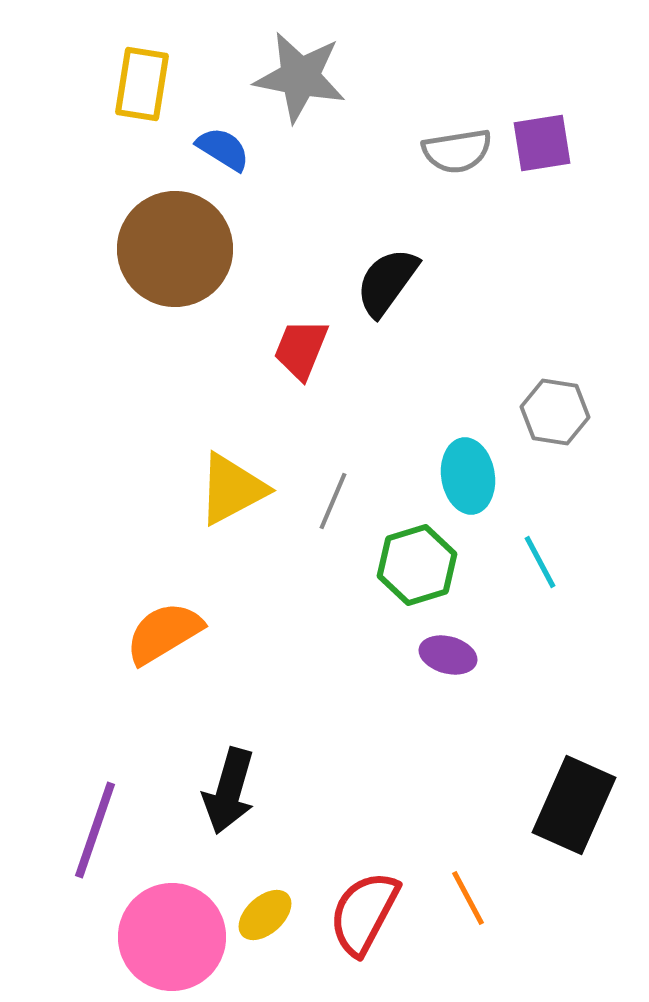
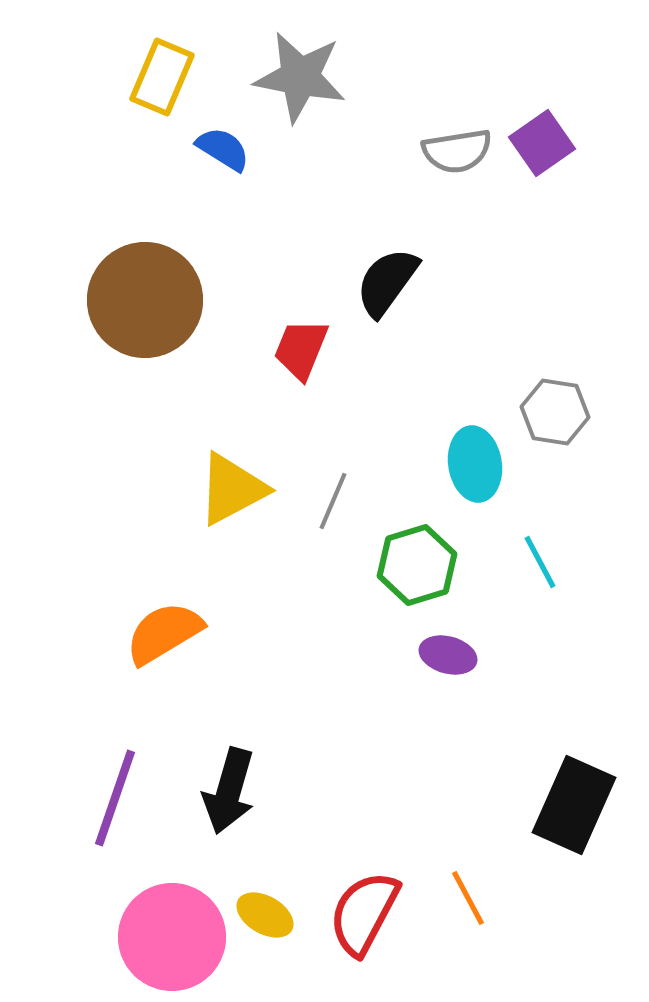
yellow rectangle: moved 20 px right, 7 px up; rotated 14 degrees clockwise
purple square: rotated 26 degrees counterclockwise
brown circle: moved 30 px left, 51 px down
cyan ellipse: moved 7 px right, 12 px up
purple line: moved 20 px right, 32 px up
yellow ellipse: rotated 72 degrees clockwise
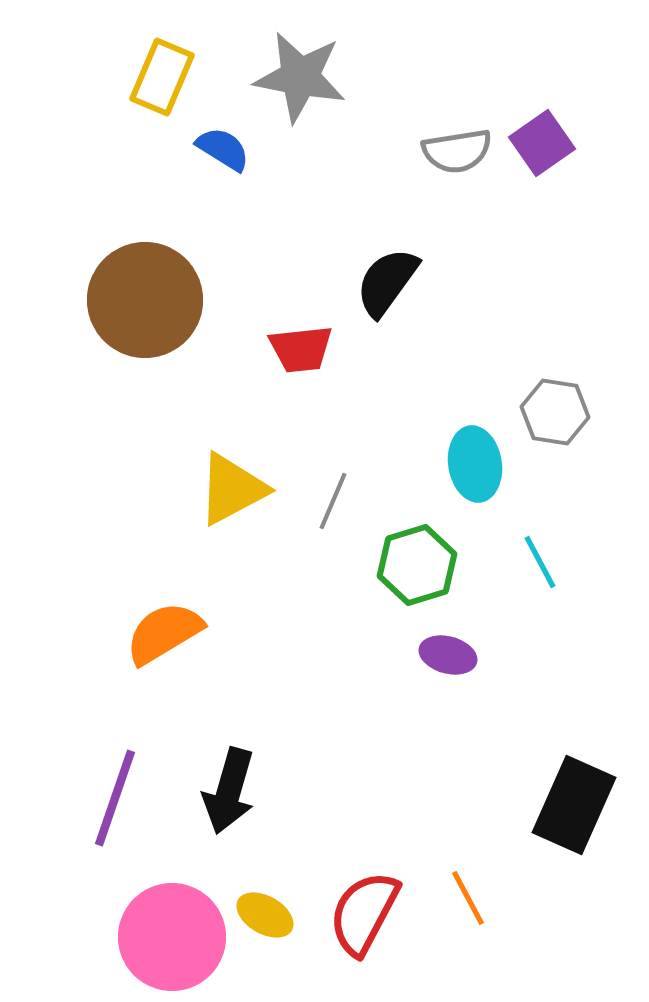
red trapezoid: rotated 118 degrees counterclockwise
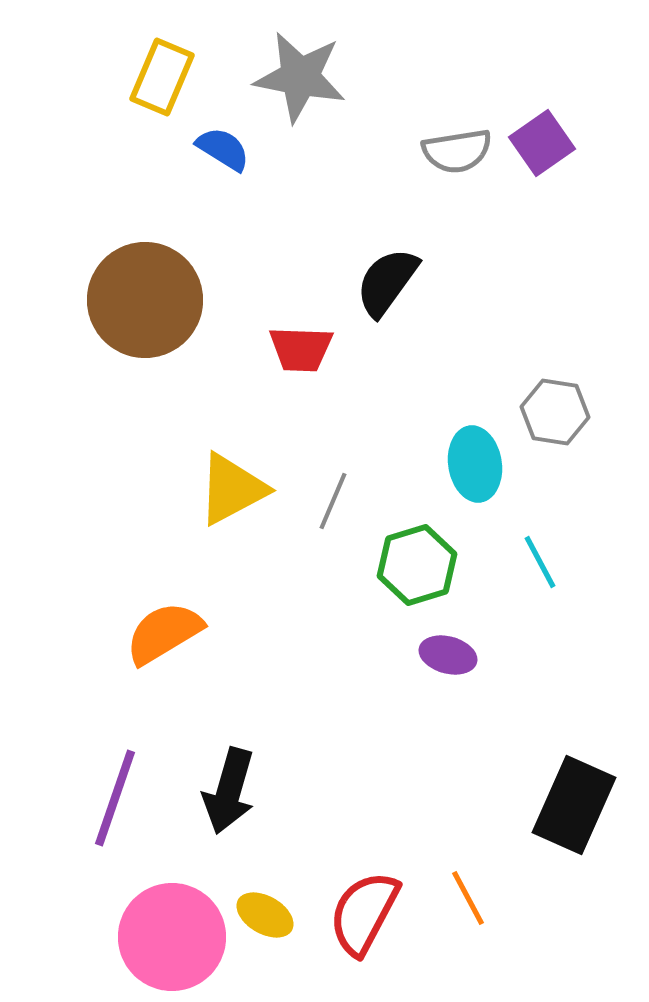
red trapezoid: rotated 8 degrees clockwise
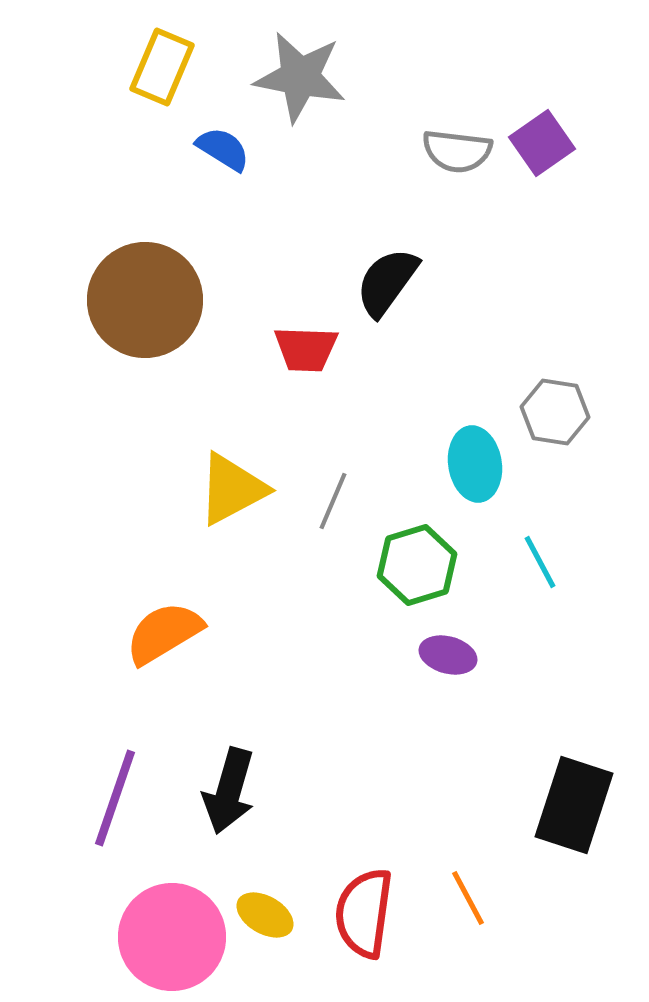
yellow rectangle: moved 10 px up
gray semicircle: rotated 16 degrees clockwise
red trapezoid: moved 5 px right
black rectangle: rotated 6 degrees counterclockwise
red semicircle: rotated 20 degrees counterclockwise
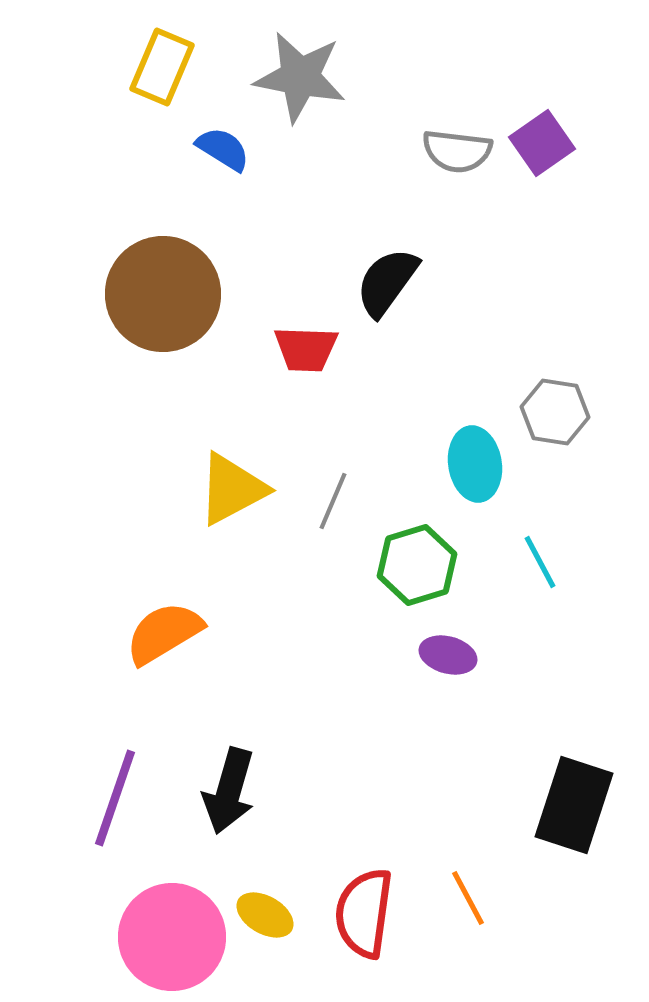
brown circle: moved 18 px right, 6 px up
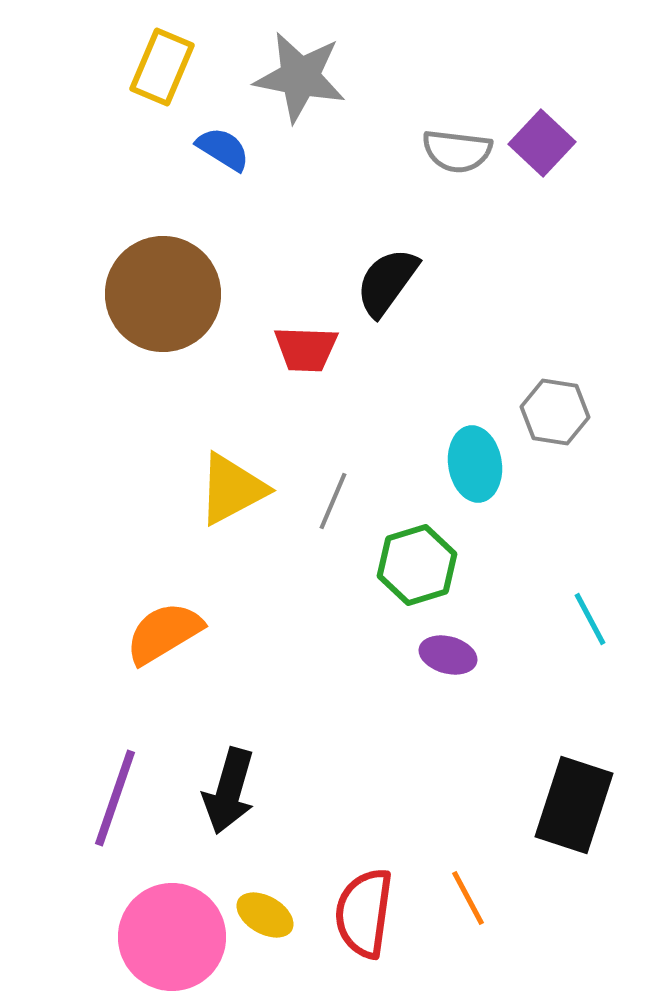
purple square: rotated 12 degrees counterclockwise
cyan line: moved 50 px right, 57 px down
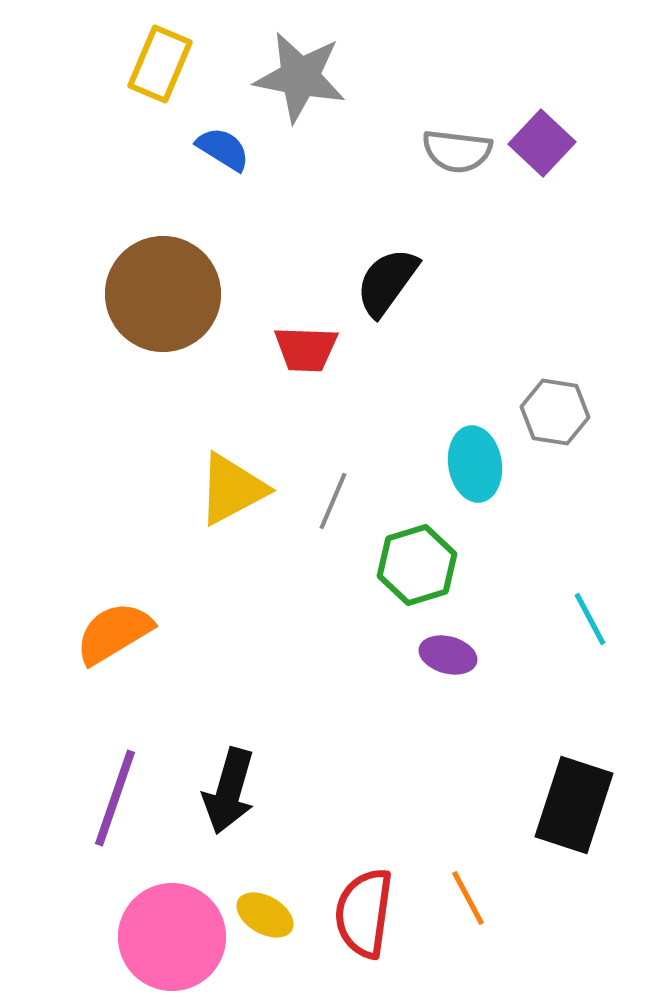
yellow rectangle: moved 2 px left, 3 px up
orange semicircle: moved 50 px left
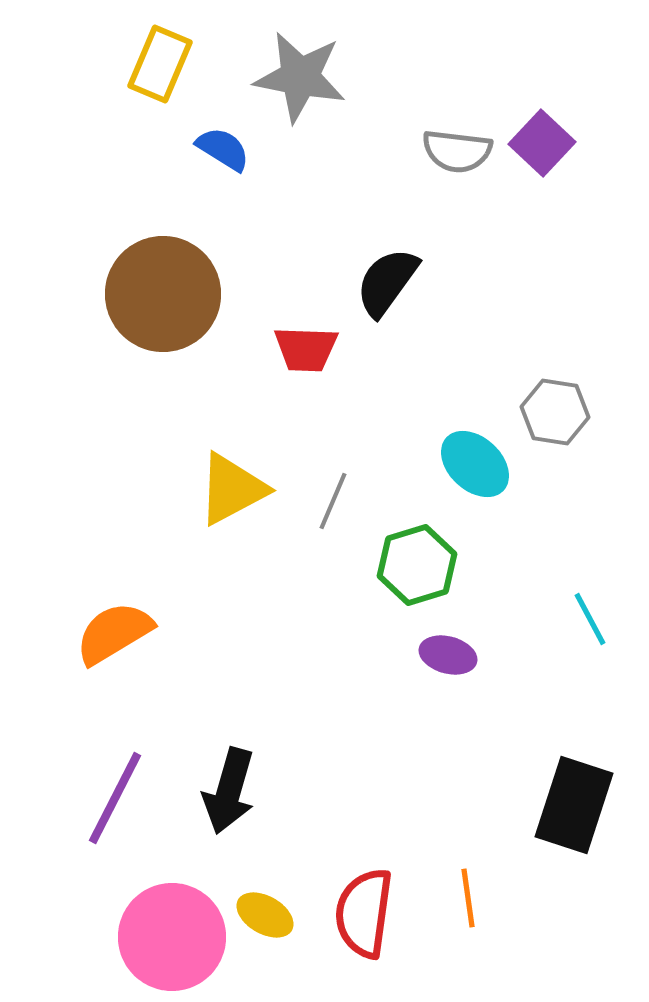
cyan ellipse: rotated 38 degrees counterclockwise
purple line: rotated 8 degrees clockwise
orange line: rotated 20 degrees clockwise
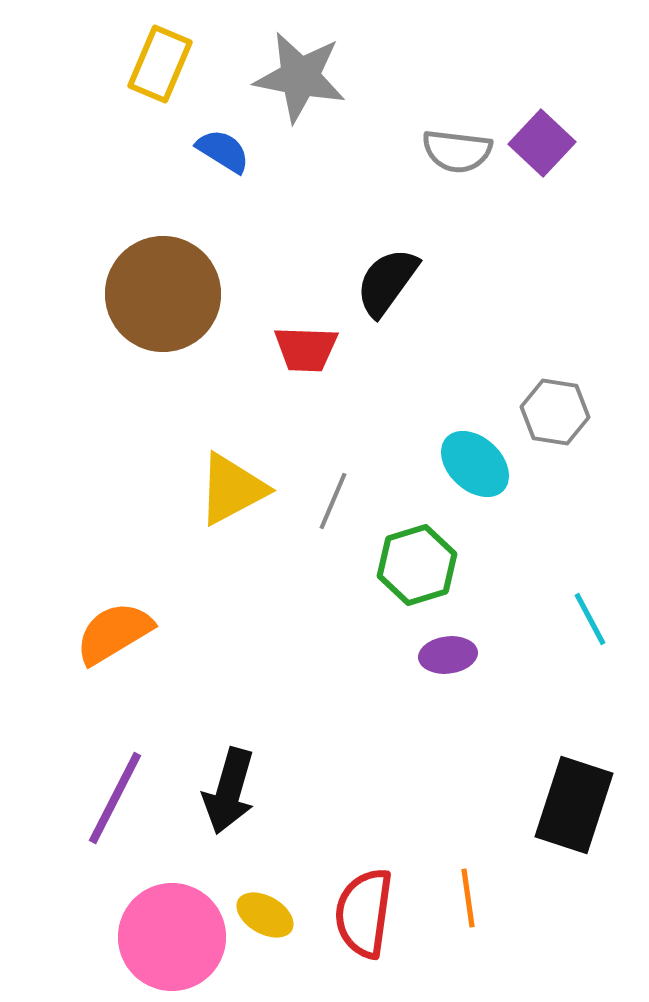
blue semicircle: moved 2 px down
purple ellipse: rotated 22 degrees counterclockwise
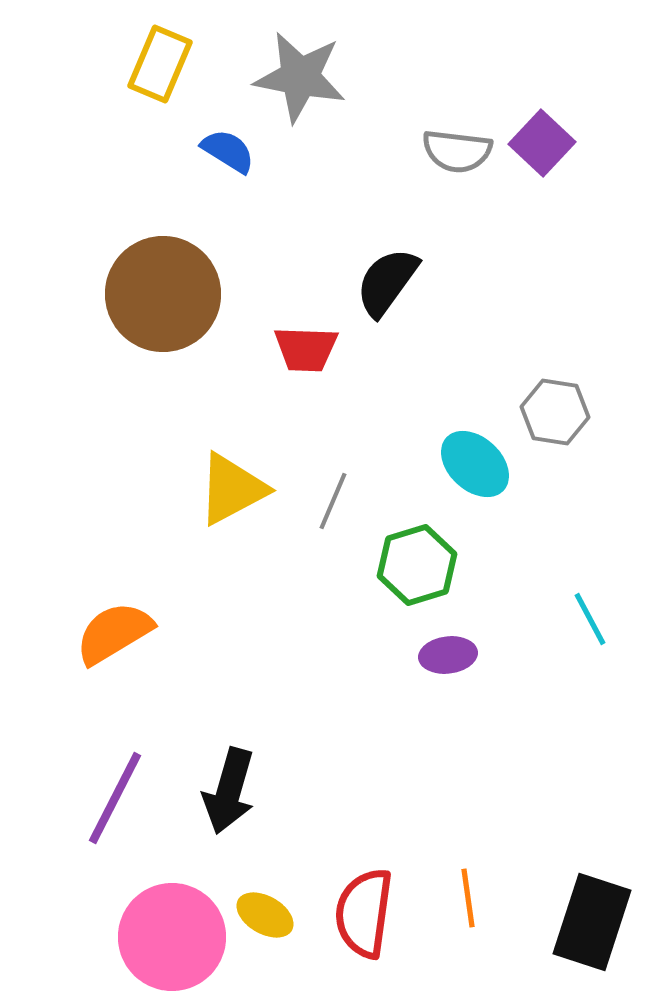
blue semicircle: moved 5 px right
black rectangle: moved 18 px right, 117 px down
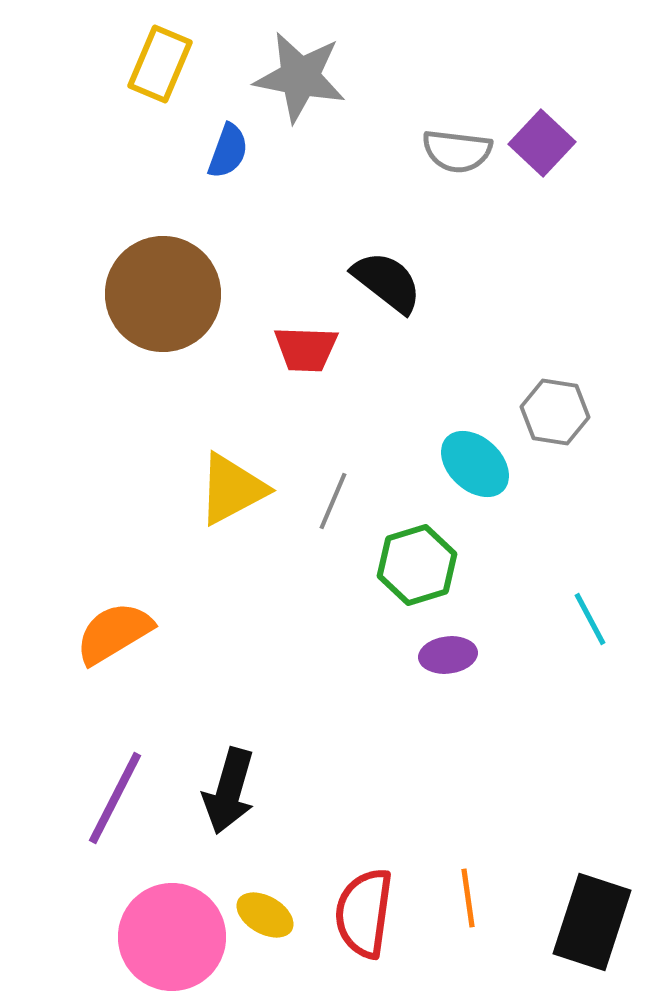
blue semicircle: rotated 78 degrees clockwise
black semicircle: rotated 92 degrees clockwise
